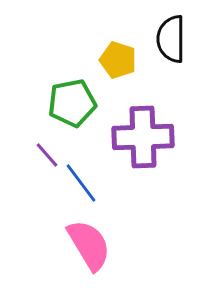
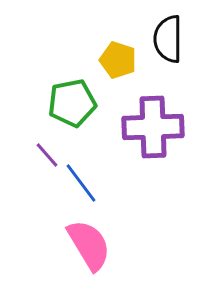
black semicircle: moved 3 px left
purple cross: moved 10 px right, 10 px up
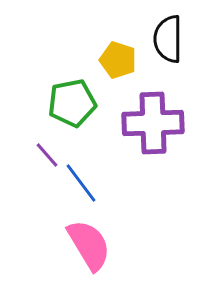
purple cross: moved 4 px up
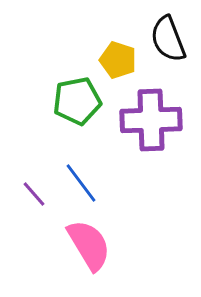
black semicircle: rotated 21 degrees counterclockwise
green pentagon: moved 5 px right, 2 px up
purple cross: moved 2 px left, 3 px up
purple line: moved 13 px left, 39 px down
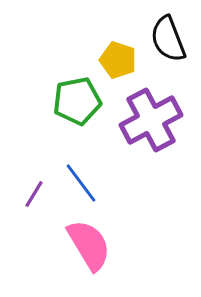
purple cross: rotated 26 degrees counterclockwise
purple line: rotated 72 degrees clockwise
